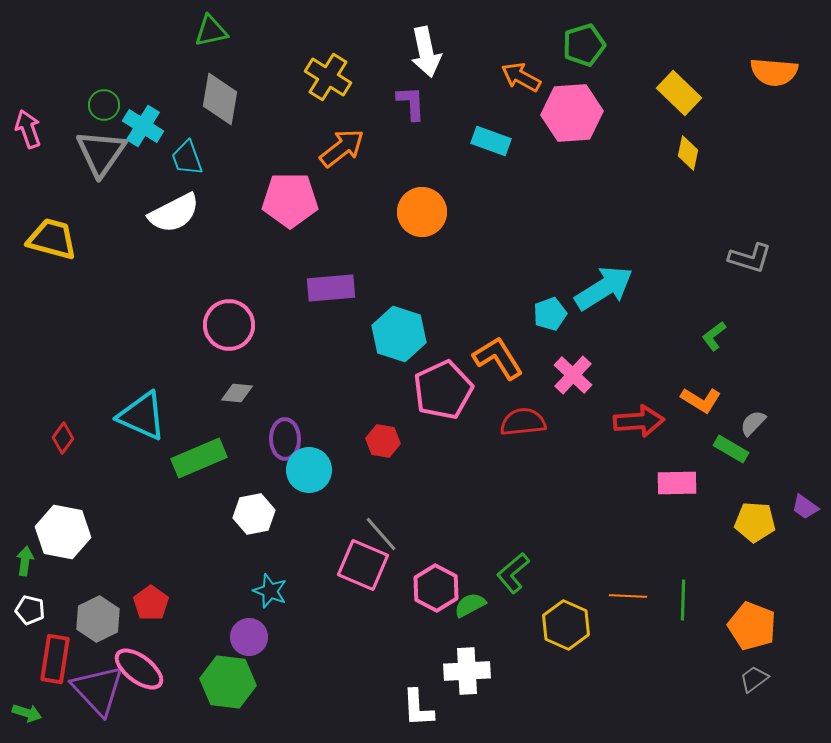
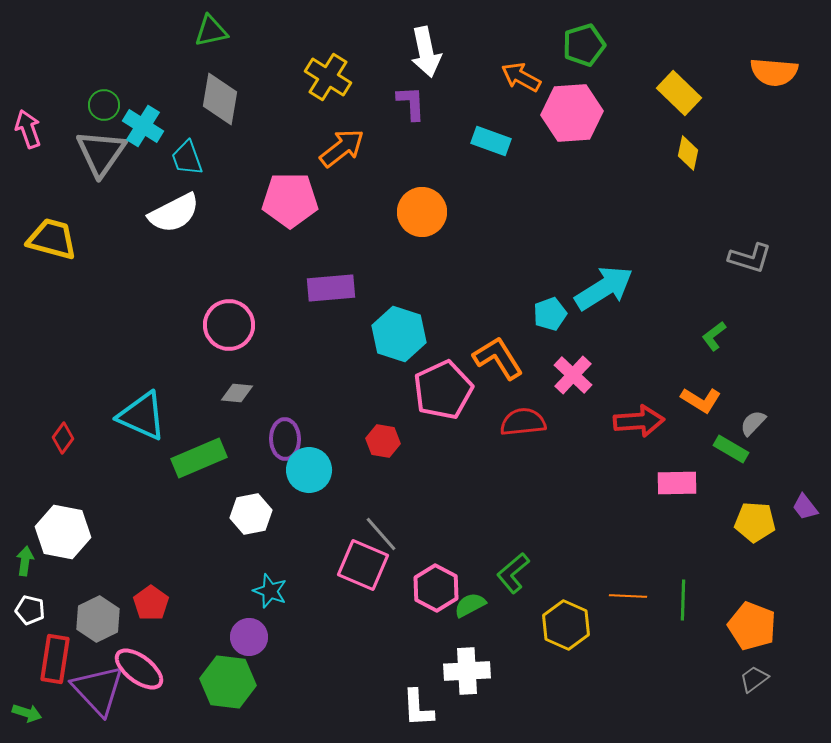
purple trapezoid at (805, 507): rotated 16 degrees clockwise
white hexagon at (254, 514): moved 3 px left
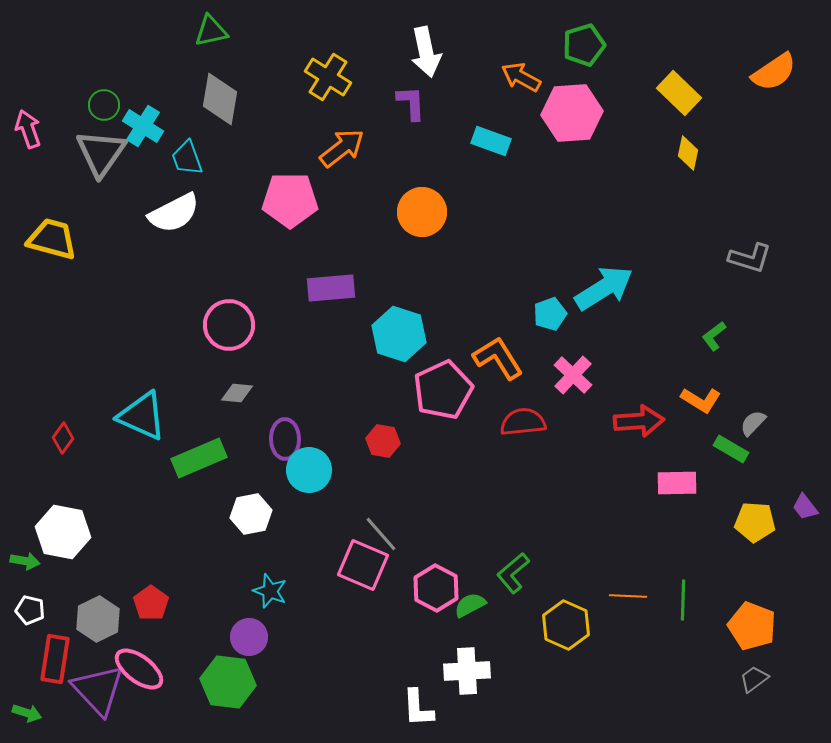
orange semicircle at (774, 72): rotated 39 degrees counterclockwise
green arrow at (25, 561): rotated 92 degrees clockwise
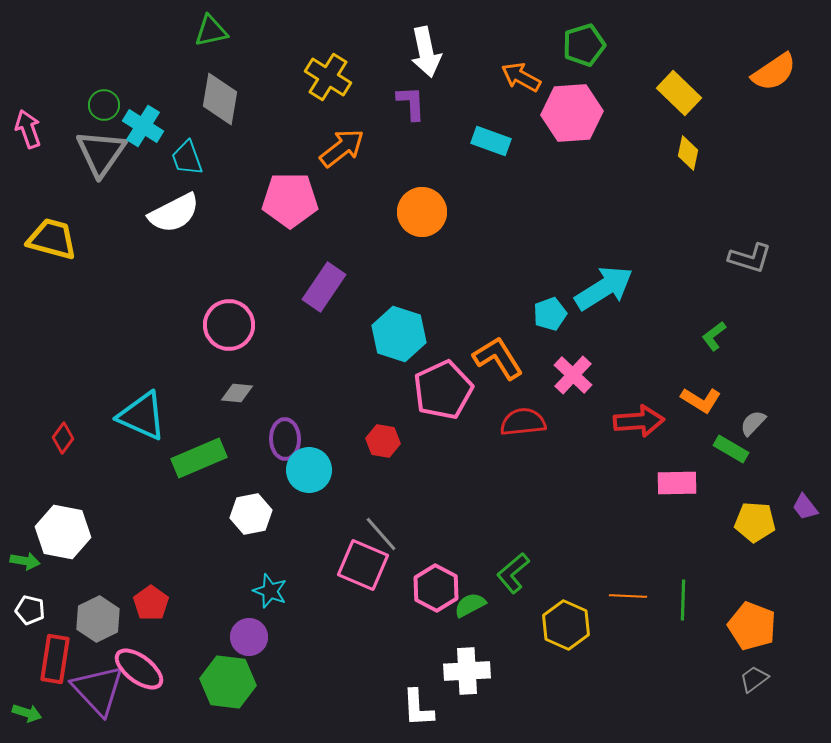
purple rectangle at (331, 288): moved 7 px left, 1 px up; rotated 51 degrees counterclockwise
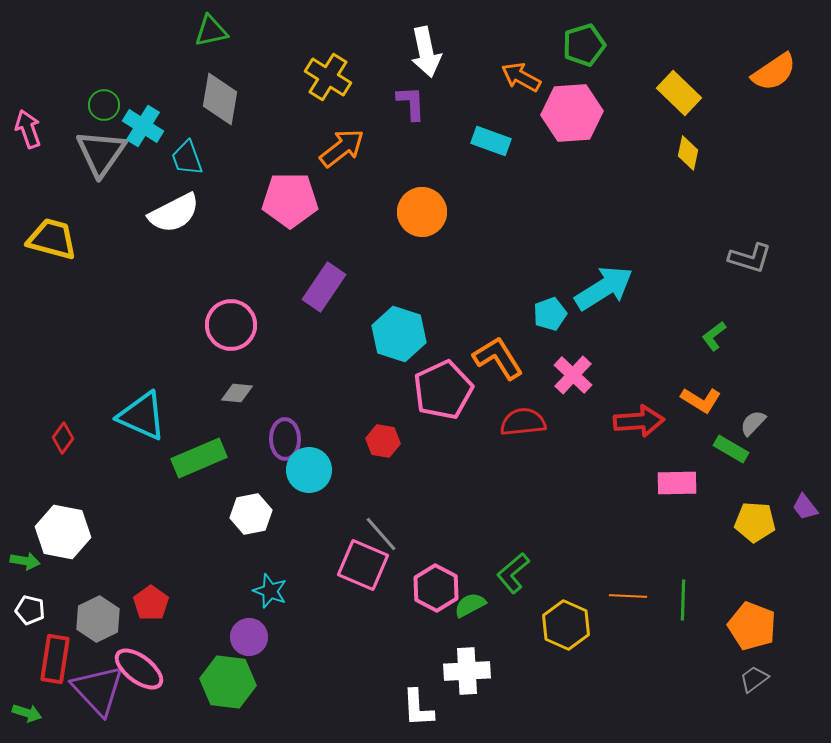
pink circle at (229, 325): moved 2 px right
